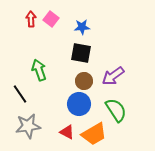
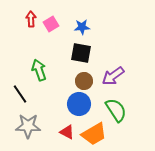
pink square: moved 5 px down; rotated 21 degrees clockwise
gray star: rotated 10 degrees clockwise
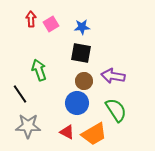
purple arrow: rotated 45 degrees clockwise
blue circle: moved 2 px left, 1 px up
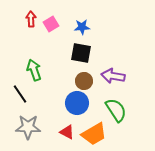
green arrow: moved 5 px left
gray star: moved 1 px down
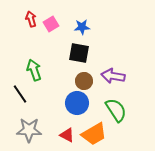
red arrow: rotated 14 degrees counterclockwise
black square: moved 2 px left
gray star: moved 1 px right, 3 px down
red triangle: moved 3 px down
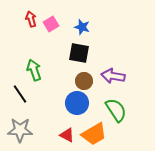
blue star: rotated 21 degrees clockwise
gray star: moved 9 px left
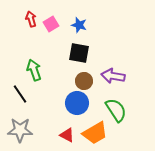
blue star: moved 3 px left, 2 px up
orange trapezoid: moved 1 px right, 1 px up
